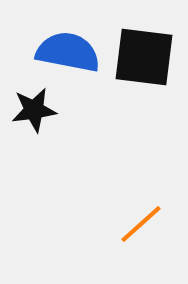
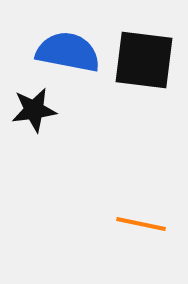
black square: moved 3 px down
orange line: rotated 54 degrees clockwise
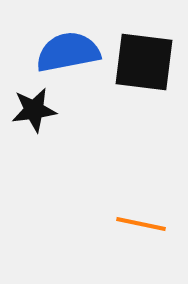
blue semicircle: rotated 22 degrees counterclockwise
black square: moved 2 px down
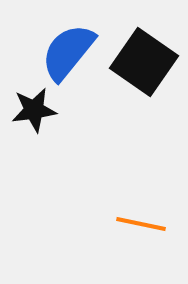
blue semicircle: rotated 40 degrees counterclockwise
black square: rotated 28 degrees clockwise
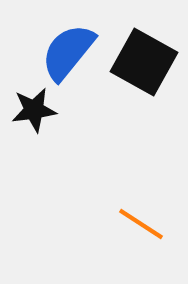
black square: rotated 6 degrees counterclockwise
orange line: rotated 21 degrees clockwise
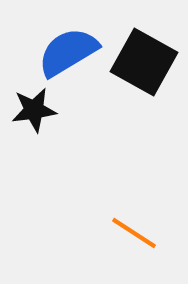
blue semicircle: rotated 20 degrees clockwise
orange line: moved 7 px left, 9 px down
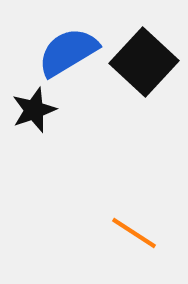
black square: rotated 14 degrees clockwise
black star: rotated 12 degrees counterclockwise
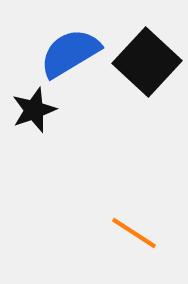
blue semicircle: moved 2 px right, 1 px down
black square: moved 3 px right
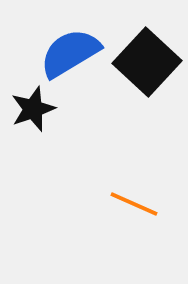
black star: moved 1 px left, 1 px up
orange line: moved 29 px up; rotated 9 degrees counterclockwise
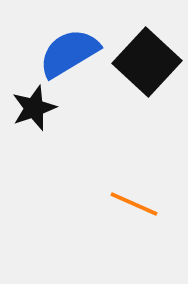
blue semicircle: moved 1 px left
black star: moved 1 px right, 1 px up
